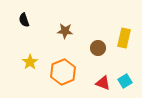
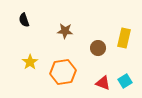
orange hexagon: rotated 15 degrees clockwise
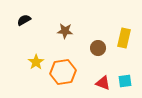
black semicircle: rotated 80 degrees clockwise
yellow star: moved 6 px right
cyan square: rotated 24 degrees clockwise
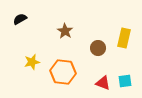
black semicircle: moved 4 px left, 1 px up
brown star: rotated 28 degrees clockwise
yellow star: moved 4 px left; rotated 21 degrees clockwise
orange hexagon: rotated 15 degrees clockwise
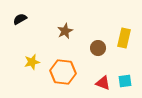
brown star: rotated 14 degrees clockwise
